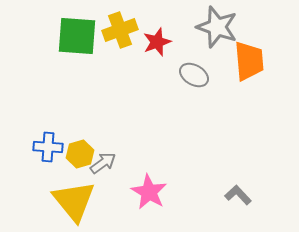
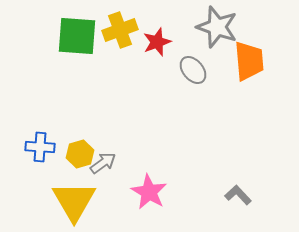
gray ellipse: moved 1 px left, 5 px up; rotated 20 degrees clockwise
blue cross: moved 8 px left
yellow triangle: rotated 9 degrees clockwise
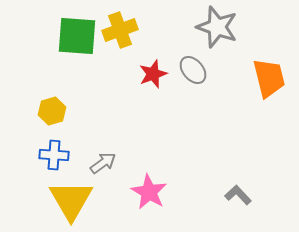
red star: moved 4 px left, 32 px down
orange trapezoid: moved 20 px right, 17 px down; rotated 9 degrees counterclockwise
blue cross: moved 14 px right, 8 px down
yellow hexagon: moved 28 px left, 43 px up
yellow triangle: moved 3 px left, 1 px up
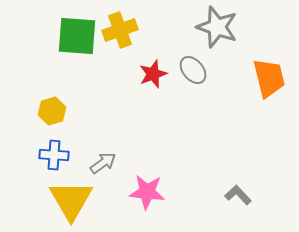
pink star: moved 2 px left; rotated 24 degrees counterclockwise
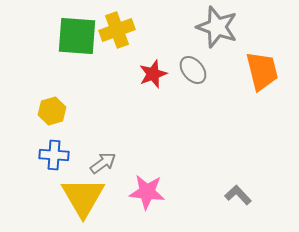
yellow cross: moved 3 px left
orange trapezoid: moved 7 px left, 7 px up
yellow triangle: moved 12 px right, 3 px up
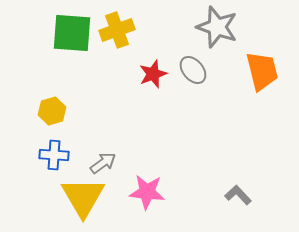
green square: moved 5 px left, 3 px up
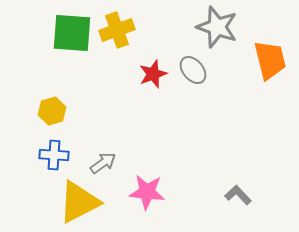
orange trapezoid: moved 8 px right, 11 px up
yellow triangle: moved 4 px left, 5 px down; rotated 33 degrees clockwise
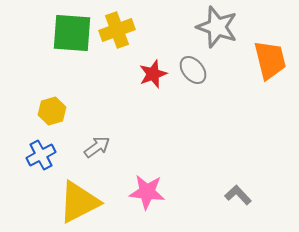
blue cross: moved 13 px left; rotated 32 degrees counterclockwise
gray arrow: moved 6 px left, 16 px up
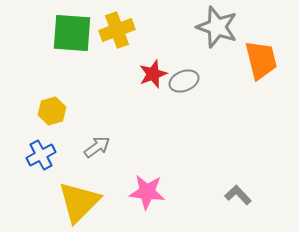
orange trapezoid: moved 9 px left
gray ellipse: moved 9 px left, 11 px down; rotated 72 degrees counterclockwise
yellow triangle: rotated 18 degrees counterclockwise
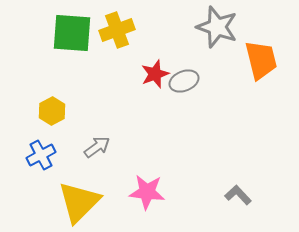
red star: moved 2 px right
yellow hexagon: rotated 12 degrees counterclockwise
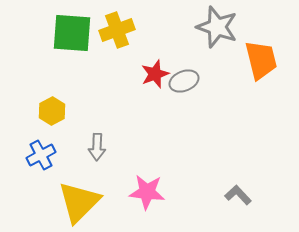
gray arrow: rotated 128 degrees clockwise
